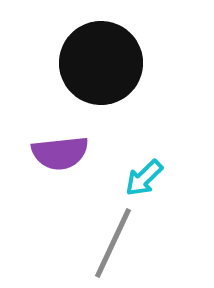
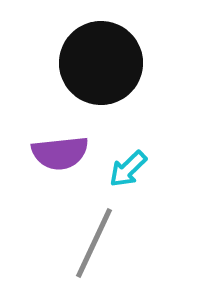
cyan arrow: moved 16 px left, 9 px up
gray line: moved 19 px left
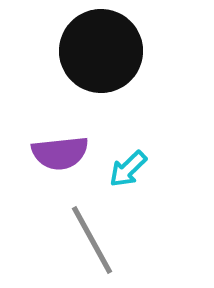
black circle: moved 12 px up
gray line: moved 2 px left, 3 px up; rotated 54 degrees counterclockwise
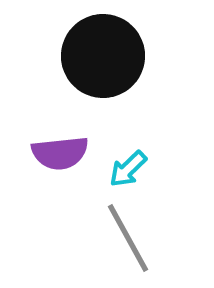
black circle: moved 2 px right, 5 px down
gray line: moved 36 px right, 2 px up
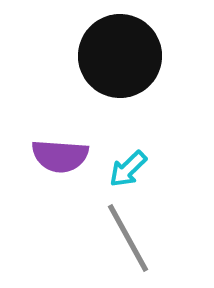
black circle: moved 17 px right
purple semicircle: moved 3 px down; rotated 10 degrees clockwise
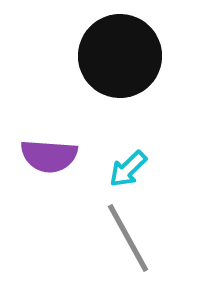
purple semicircle: moved 11 px left
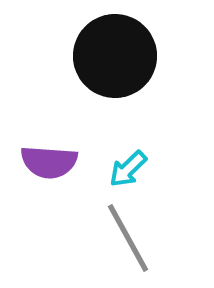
black circle: moved 5 px left
purple semicircle: moved 6 px down
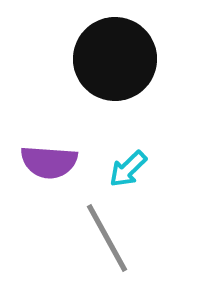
black circle: moved 3 px down
gray line: moved 21 px left
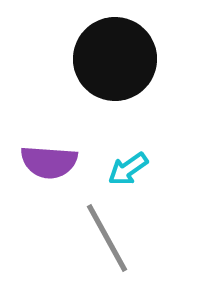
cyan arrow: rotated 9 degrees clockwise
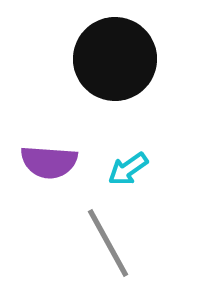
gray line: moved 1 px right, 5 px down
